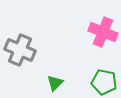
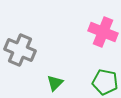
green pentagon: moved 1 px right
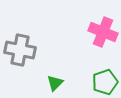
gray cross: rotated 12 degrees counterclockwise
green pentagon: rotated 30 degrees counterclockwise
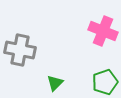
pink cross: moved 1 px up
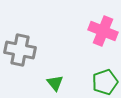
green triangle: rotated 24 degrees counterclockwise
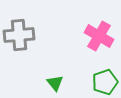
pink cross: moved 4 px left, 5 px down; rotated 8 degrees clockwise
gray cross: moved 1 px left, 15 px up; rotated 16 degrees counterclockwise
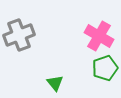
gray cross: rotated 16 degrees counterclockwise
green pentagon: moved 14 px up
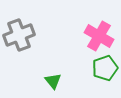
green triangle: moved 2 px left, 2 px up
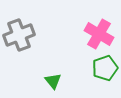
pink cross: moved 2 px up
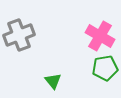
pink cross: moved 1 px right, 2 px down
green pentagon: rotated 10 degrees clockwise
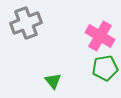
gray cross: moved 7 px right, 12 px up
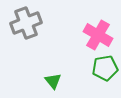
pink cross: moved 2 px left, 1 px up
